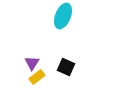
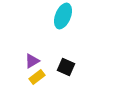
purple triangle: moved 2 px up; rotated 28 degrees clockwise
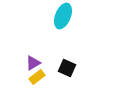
purple triangle: moved 1 px right, 2 px down
black square: moved 1 px right, 1 px down
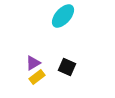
cyan ellipse: rotated 20 degrees clockwise
black square: moved 1 px up
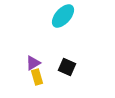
yellow rectangle: rotated 70 degrees counterclockwise
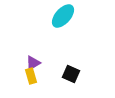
black square: moved 4 px right, 7 px down
yellow rectangle: moved 6 px left, 1 px up
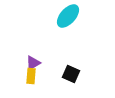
cyan ellipse: moved 5 px right
yellow rectangle: rotated 21 degrees clockwise
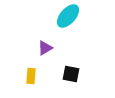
purple triangle: moved 12 px right, 15 px up
black square: rotated 12 degrees counterclockwise
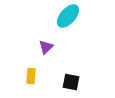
purple triangle: moved 1 px right, 1 px up; rotated 14 degrees counterclockwise
black square: moved 8 px down
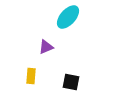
cyan ellipse: moved 1 px down
purple triangle: rotated 21 degrees clockwise
